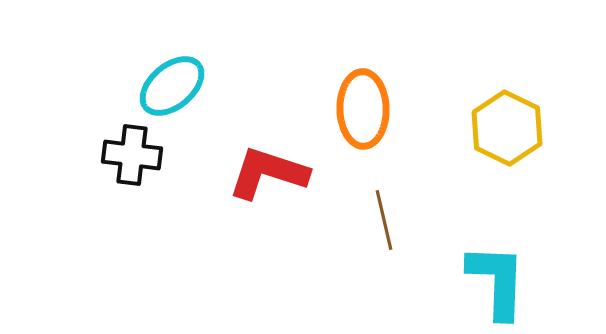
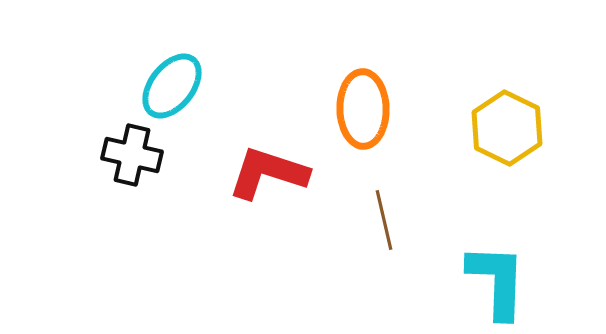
cyan ellipse: rotated 12 degrees counterclockwise
black cross: rotated 6 degrees clockwise
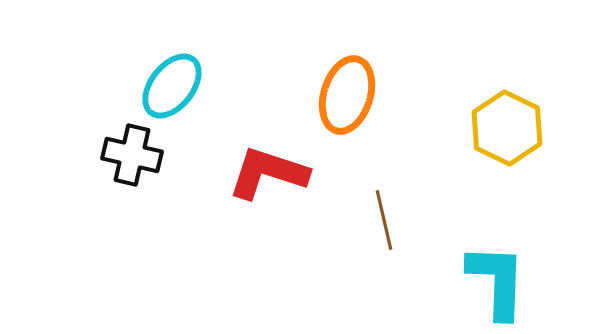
orange ellipse: moved 16 px left, 14 px up; rotated 18 degrees clockwise
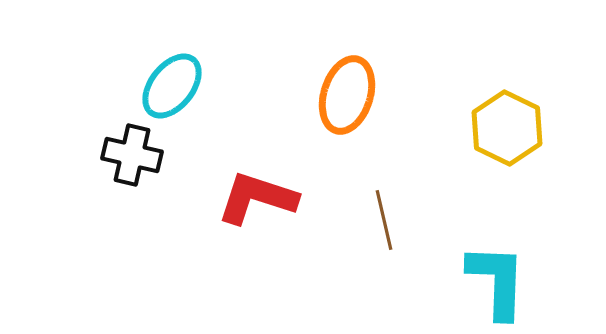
red L-shape: moved 11 px left, 25 px down
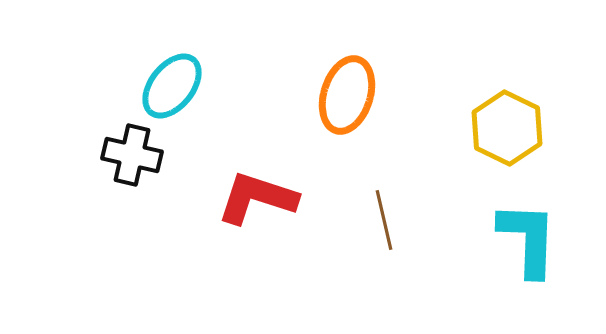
cyan L-shape: moved 31 px right, 42 px up
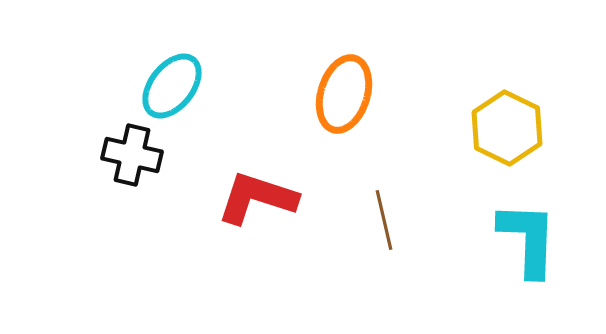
orange ellipse: moved 3 px left, 1 px up
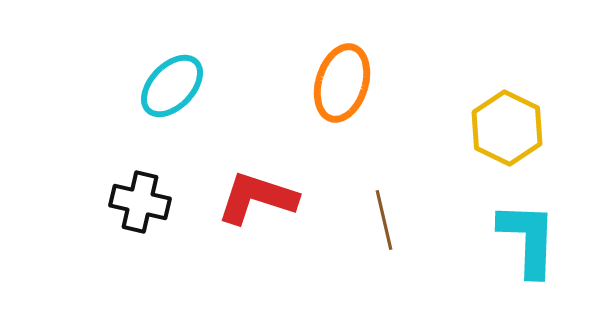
cyan ellipse: rotated 6 degrees clockwise
orange ellipse: moved 2 px left, 11 px up
black cross: moved 8 px right, 47 px down
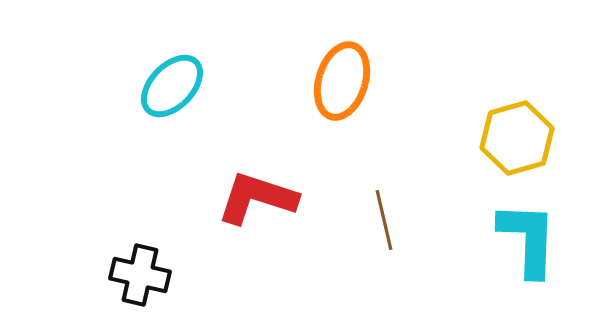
orange ellipse: moved 2 px up
yellow hexagon: moved 10 px right, 10 px down; rotated 18 degrees clockwise
black cross: moved 73 px down
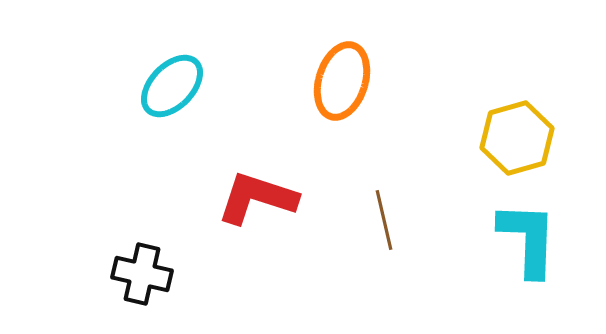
black cross: moved 2 px right, 1 px up
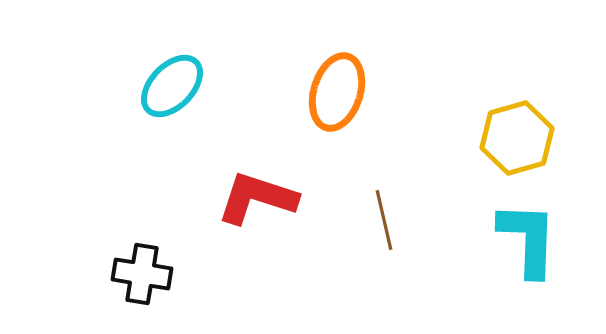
orange ellipse: moved 5 px left, 11 px down
black cross: rotated 4 degrees counterclockwise
